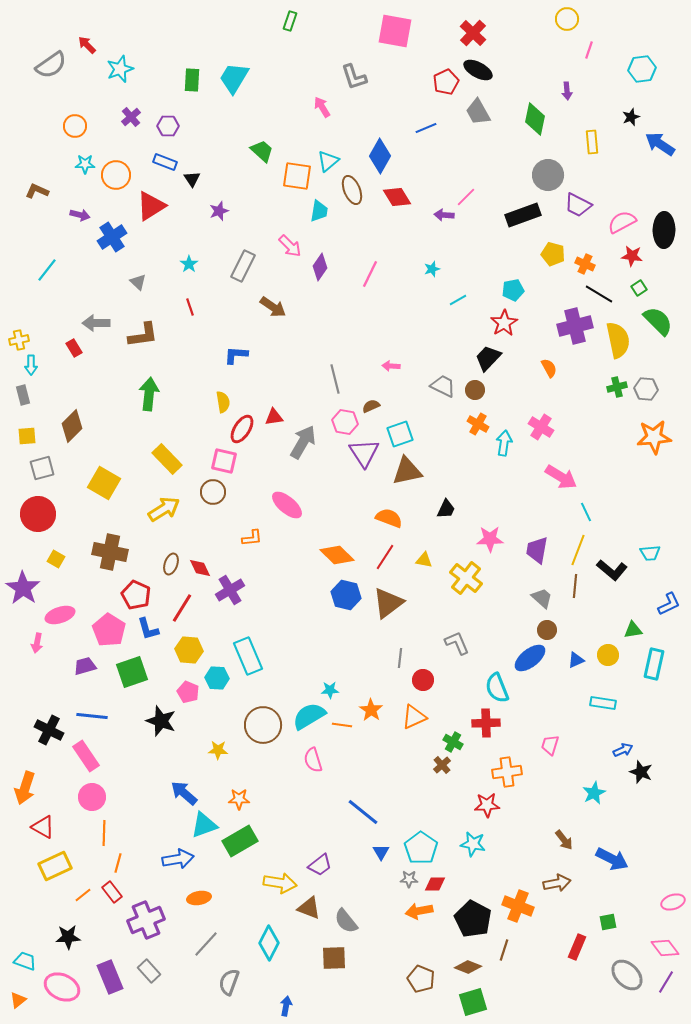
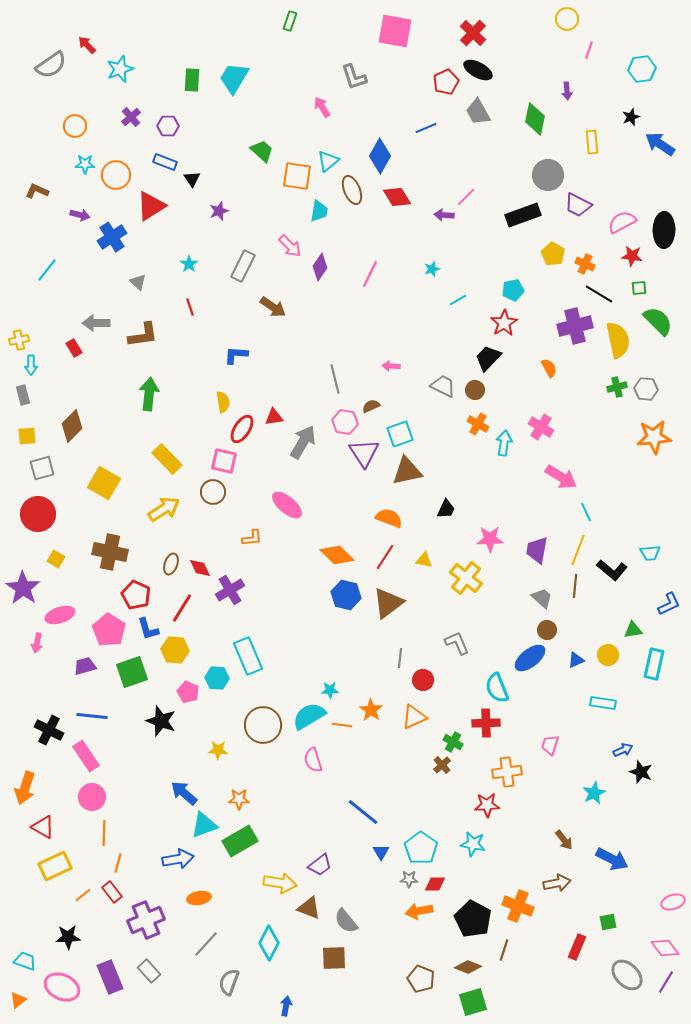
yellow pentagon at (553, 254): rotated 15 degrees clockwise
green square at (639, 288): rotated 28 degrees clockwise
yellow hexagon at (189, 650): moved 14 px left
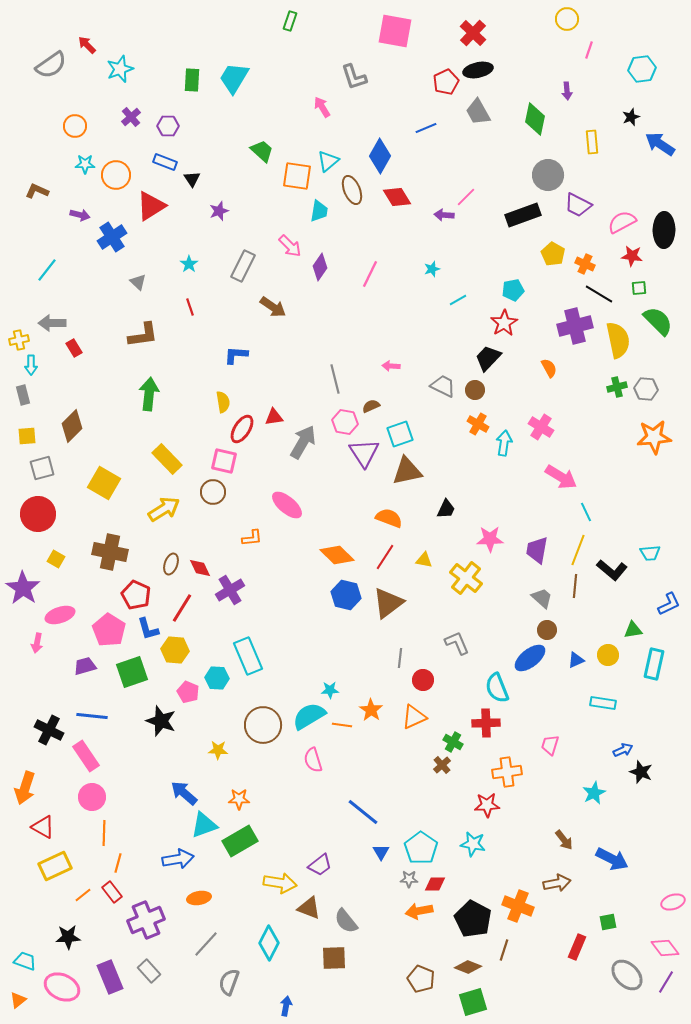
black ellipse at (478, 70): rotated 40 degrees counterclockwise
gray arrow at (96, 323): moved 44 px left
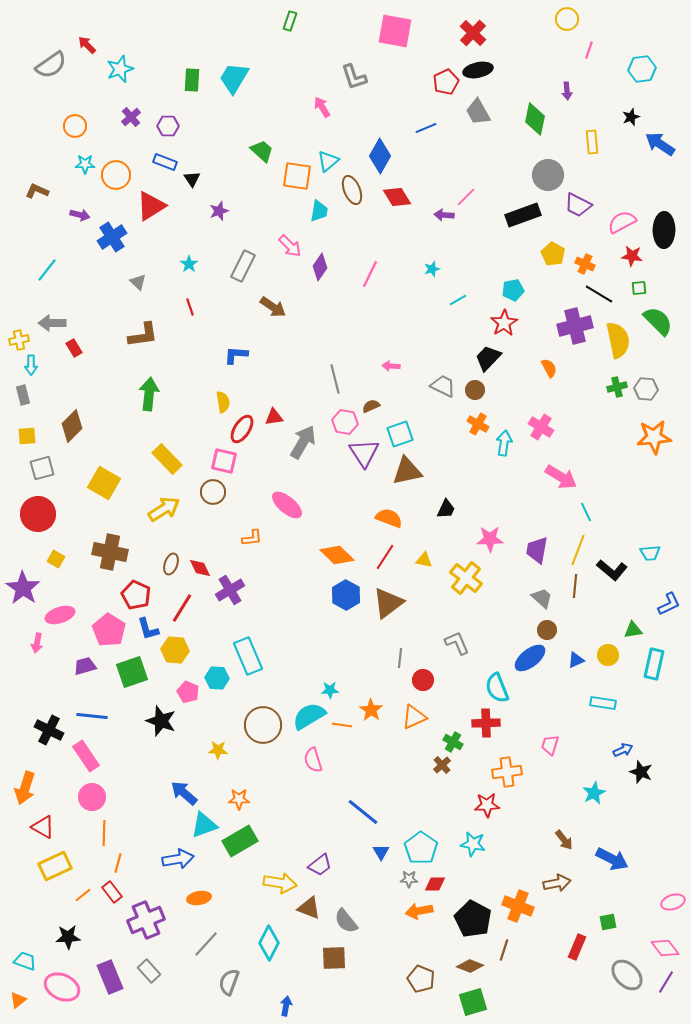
blue hexagon at (346, 595): rotated 16 degrees clockwise
brown diamond at (468, 967): moved 2 px right, 1 px up
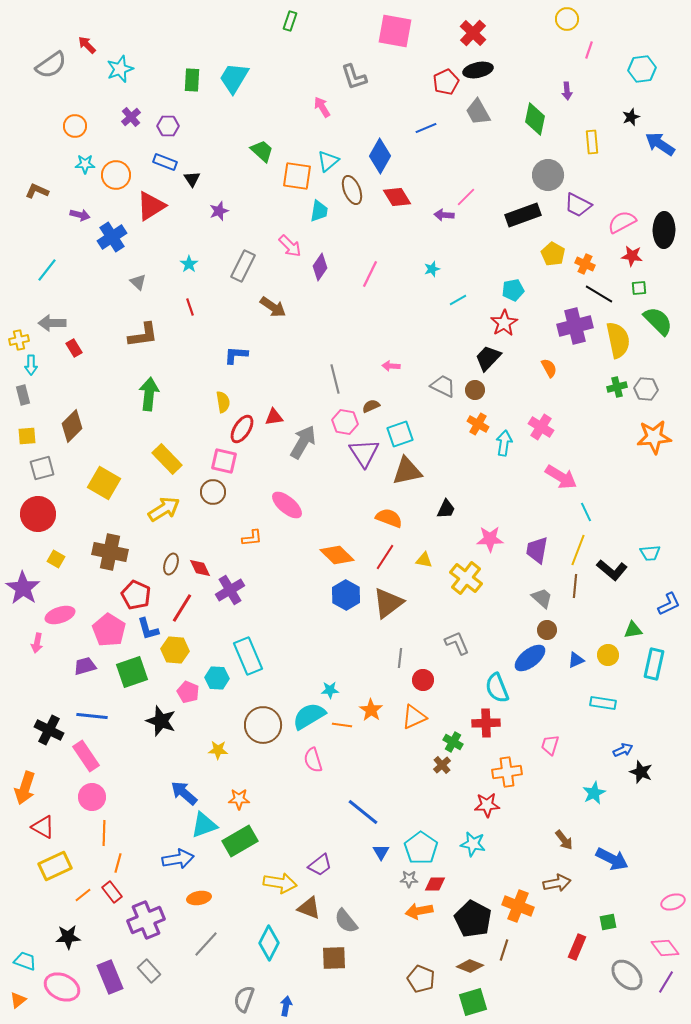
gray semicircle at (229, 982): moved 15 px right, 17 px down
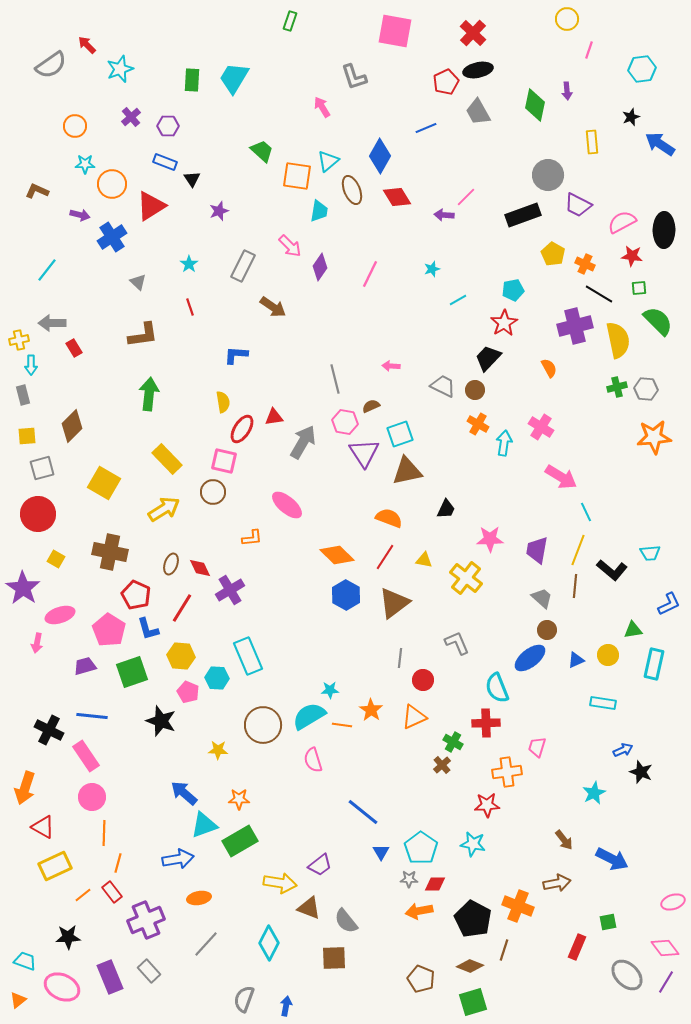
green diamond at (535, 119): moved 14 px up
orange circle at (116, 175): moved 4 px left, 9 px down
brown triangle at (388, 603): moved 6 px right
yellow hexagon at (175, 650): moved 6 px right, 6 px down
pink trapezoid at (550, 745): moved 13 px left, 2 px down
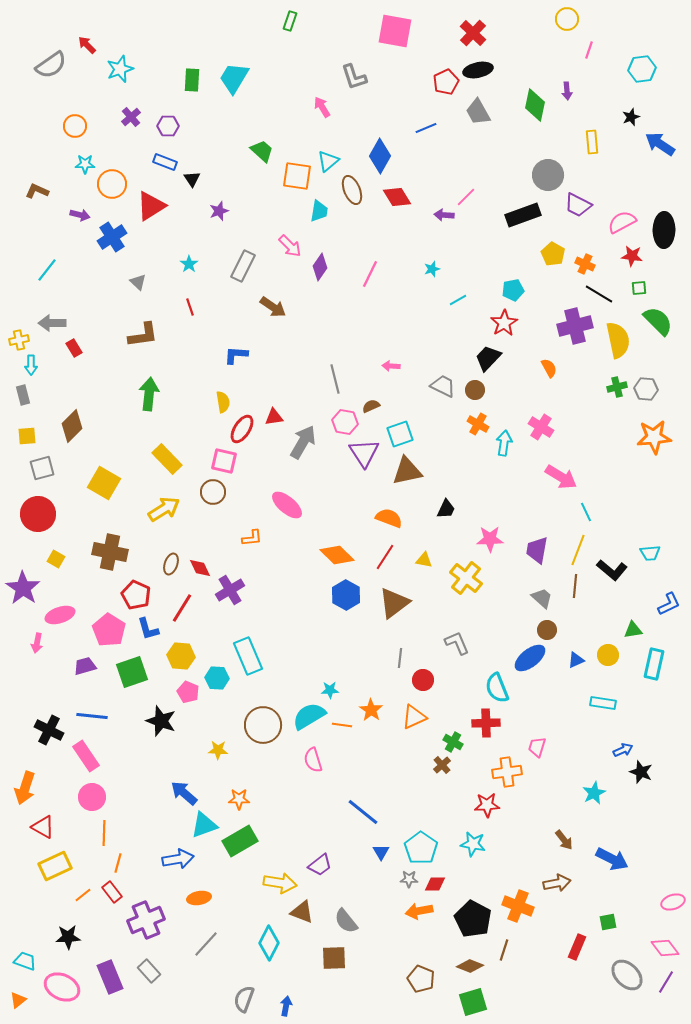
brown triangle at (309, 908): moved 7 px left, 4 px down
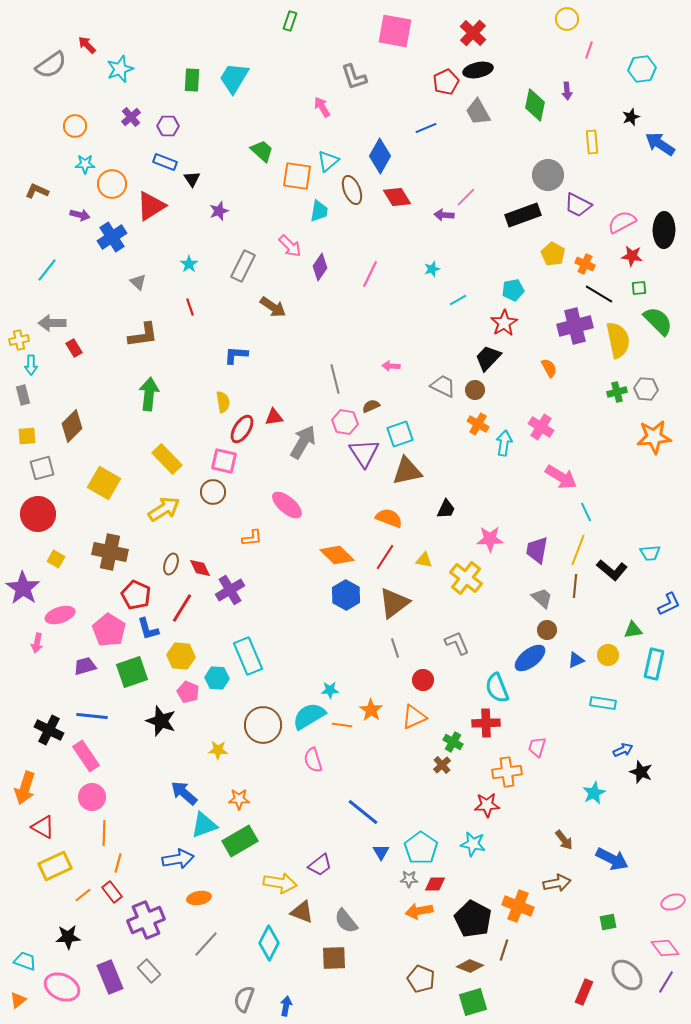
green cross at (617, 387): moved 5 px down
gray line at (400, 658): moved 5 px left, 10 px up; rotated 24 degrees counterclockwise
red rectangle at (577, 947): moved 7 px right, 45 px down
